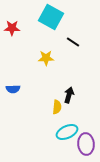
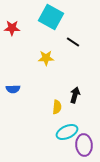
black arrow: moved 6 px right
purple ellipse: moved 2 px left, 1 px down
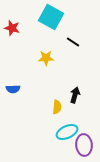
red star: rotated 14 degrees clockwise
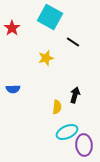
cyan square: moved 1 px left
red star: rotated 21 degrees clockwise
yellow star: rotated 14 degrees counterclockwise
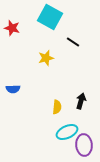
red star: rotated 21 degrees counterclockwise
black arrow: moved 6 px right, 6 px down
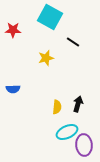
red star: moved 1 px right, 2 px down; rotated 14 degrees counterclockwise
black arrow: moved 3 px left, 3 px down
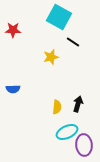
cyan square: moved 9 px right
yellow star: moved 5 px right, 1 px up
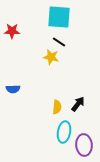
cyan square: rotated 25 degrees counterclockwise
red star: moved 1 px left, 1 px down
black line: moved 14 px left
yellow star: rotated 28 degrees clockwise
black arrow: rotated 21 degrees clockwise
cyan ellipse: moved 3 px left; rotated 55 degrees counterclockwise
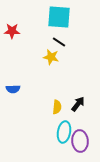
purple ellipse: moved 4 px left, 4 px up
